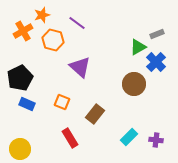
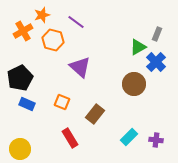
purple line: moved 1 px left, 1 px up
gray rectangle: rotated 48 degrees counterclockwise
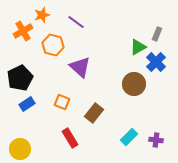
orange hexagon: moved 5 px down
blue rectangle: rotated 56 degrees counterclockwise
brown rectangle: moved 1 px left, 1 px up
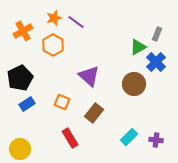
orange star: moved 12 px right, 3 px down
orange hexagon: rotated 15 degrees clockwise
purple triangle: moved 9 px right, 9 px down
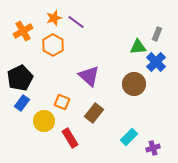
green triangle: rotated 24 degrees clockwise
blue rectangle: moved 5 px left, 1 px up; rotated 21 degrees counterclockwise
purple cross: moved 3 px left, 8 px down; rotated 24 degrees counterclockwise
yellow circle: moved 24 px right, 28 px up
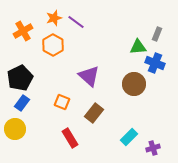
blue cross: moved 1 px left, 1 px down; rotated 24 degrees counterclockwise
yellow circle: moved 29 px left, 8 px down
